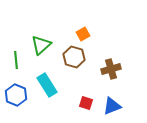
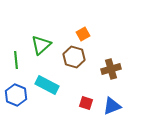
cyan rectangle: rotated 30 degrees counterclockwise
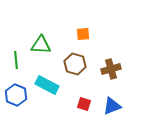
orange square: rotated 24 degrees clockwise
green triangle: rotated 45 degrees clockwise
brown hexagon: moved 1 px right, 7 px down
red square: moved 2 px left, 1 px down
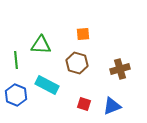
brown hexagon: moved 2 px right, 1 px up
brown cross: moved 9 px right
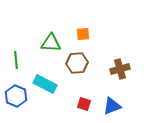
green triangle: moved 10 px right, 2 px up
brown hexagon: rotated 20 degrees counterclockwise
cyan rectangle: moved 2 px left, 1 px up
blue hexagon: moved 1 px down
